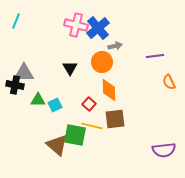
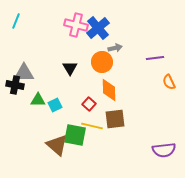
gray arrow: moved 2 px down
purple line: moved 2 px down
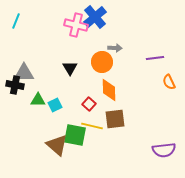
blue cross: moved 3 px left, 11 px up
gray arrow: rotated 16 degrees clockwise
